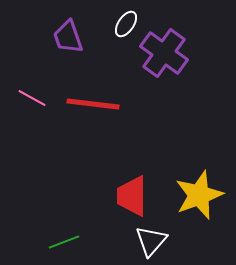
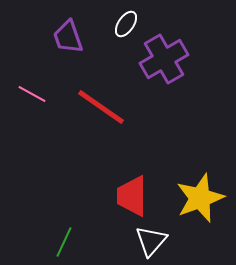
purple cross: moved 6 px down; rotated 24 degrees clockwise
pink line: moved 4 px up
red line: moved 8 px right, 3 px down; rotated 28 degrees clockwise
yellow star: moved 1 px right, 3 px down
green line: rotated 44 degrees counterclockwise
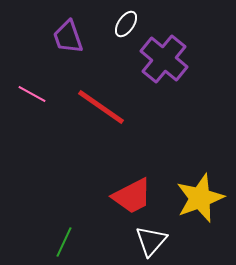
purple cross: rotated 21 degrees counterclockwise
red trapezoid: rotated 117 degrees counterclockwise
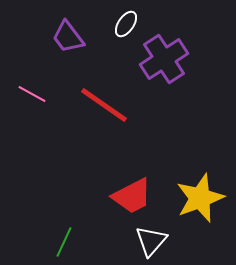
purple trapezoid: rotated 18 degrees counterclockwise
purple cross: rotated 18 degrees clockwise
red line: moved 3 px right, 2 px up
